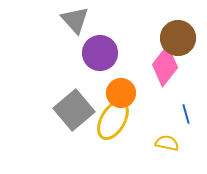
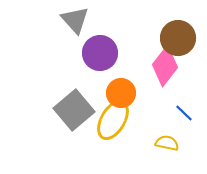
blue line: moved 2 px left, 1 px up; rotated 30 degrees counterclockwise
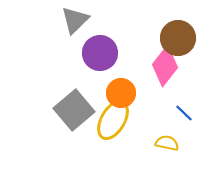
gray triangle: rotated 28 degrees clockwise
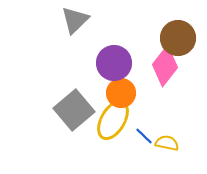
purple circle: moved 14 px right, 10 px down
blue line: moved 40 px left, 23 px down
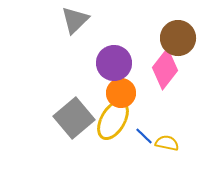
pink diamond: moved 3 px down
gray square: moved 8 px down
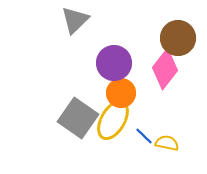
gray square: moved 4 px right; rotated 15 degrees counterclockwise
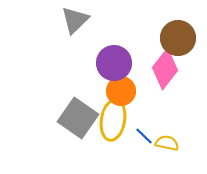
orange circle: moved 2 px up
yellow ellipse: rotated 21 degrees counterclockwise
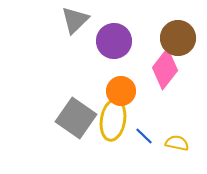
purple circle: moved 22 px up
gray square: moved 2 px left
yellow semicircle: moved 10 px right
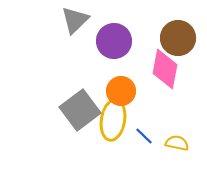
pink diamond: rotated 27 degrees counterclockwise
gray square: moved 4 px right, 8 px up; rotated 18 degrees clockwise
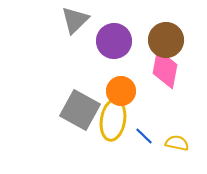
brown circle: moved 12 px left, 2 px down
gray square: rotated 24 degrees counterclockwise
